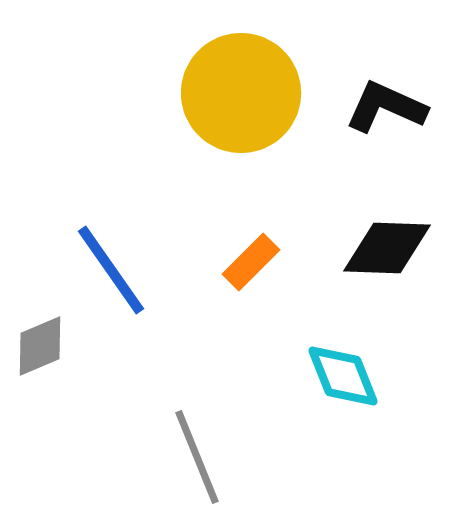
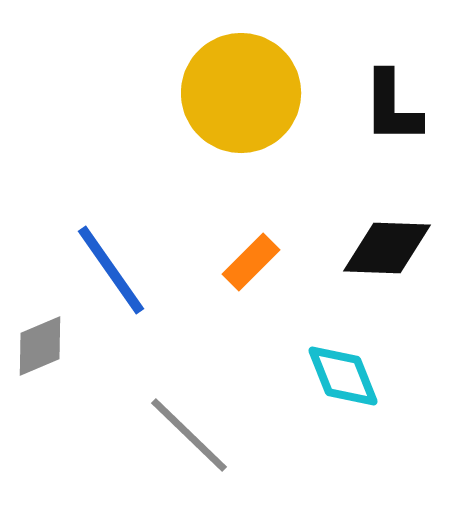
black L-shape: moved 6 px right; rotated 114 degrees counterclockwise
gray line: moved 8 px left, 22 px up; rotated 24 degrees counterclockwise
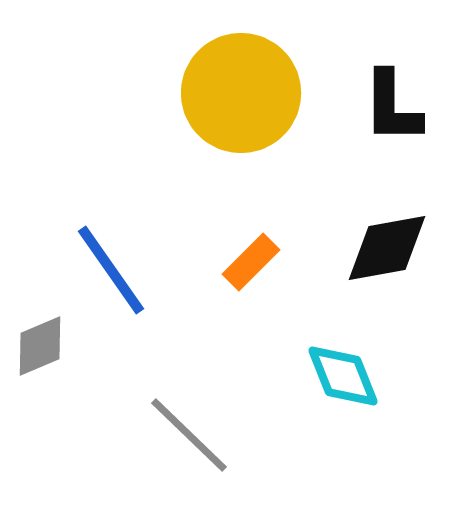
black diamond: rotated 12 degrees counterclockwise
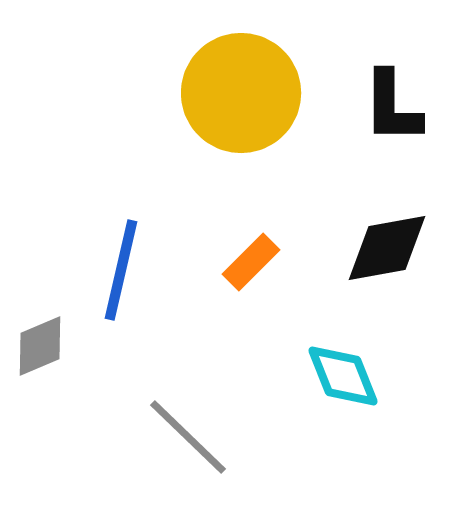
blue line: moved 10 px right; rotated 48 degrees clockwise
gray line: moved 1 px left, 2 px down
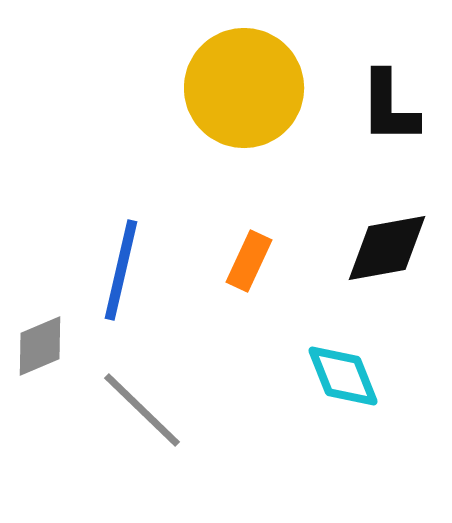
yellow circle: moved 3 px right, 5 px up
black L-shape: moved 3 px left
orange rectangle: moved 2 px left, 1 px up; rotated 20 degrees counterclockwise
gray line: moved 46 px left, 27 px up
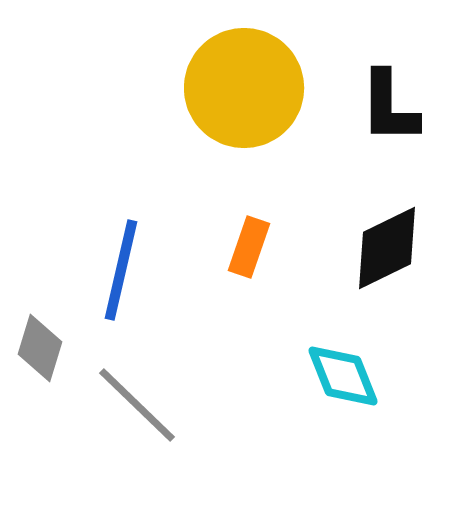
black diamond: rotated 16 degrees counterclockwise
orange rectangle: moved 14 px up; rotated 6 degrees counterclockwise
gray diamond: moved 2 px down; rotated 50 degrees counterclockwise
gray line: moved 5 px left, 5 px up
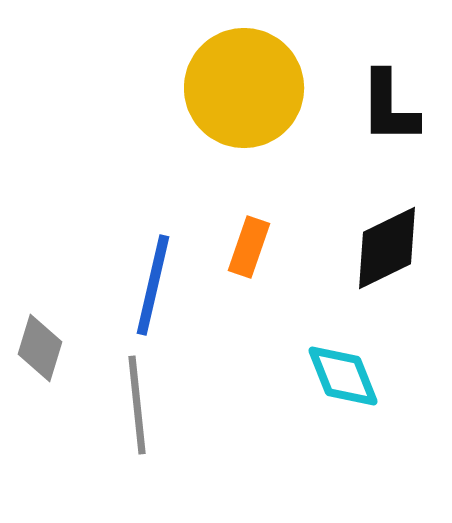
blue line: moved 32 px right, 15 px down
gray line: rotated 40 degrees clockwise
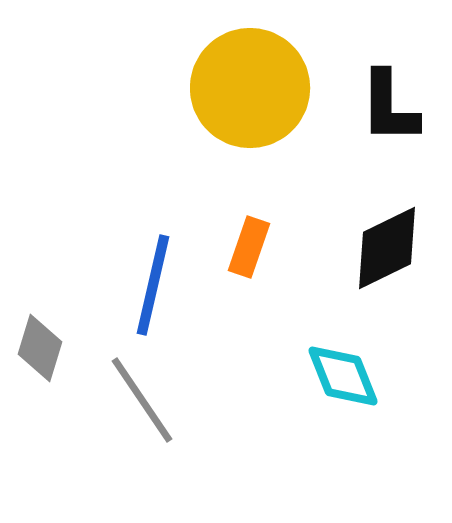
yellow circle: moved 6 px right
gray line: moved 5 px right, 5 px up; rotated 28 degrees counterclockwise
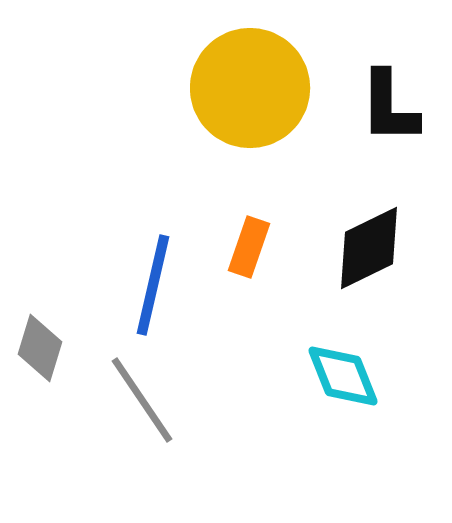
black diamond: moved 18 px left
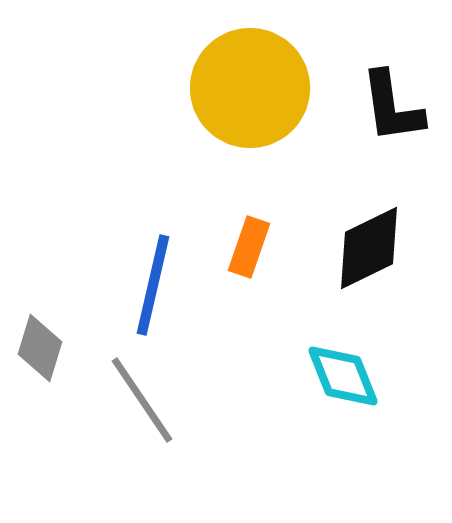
black L-shape: moved 3 px right; rotated 8 degrees counterclockwise
